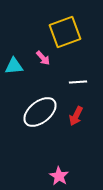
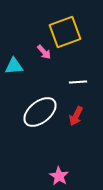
pink arrow: moved 1 px right, 6 px up
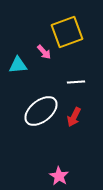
yellow square: moved 2 px right
cyan triangle: moved 4 px right, 1 px up
white line: moved 2 px left
white ellipse: moved 1 px right, 1 px up
red arrow: moved 2 px left, 1 px down
